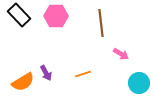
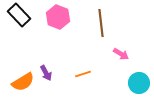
pink hexagon: moved 2 px right, 1 px down; rotated 20 degrees clockwise
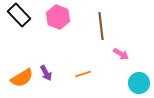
brown line: moved 3 px down
orange semicircle: moved 1 px left, 4 px up
